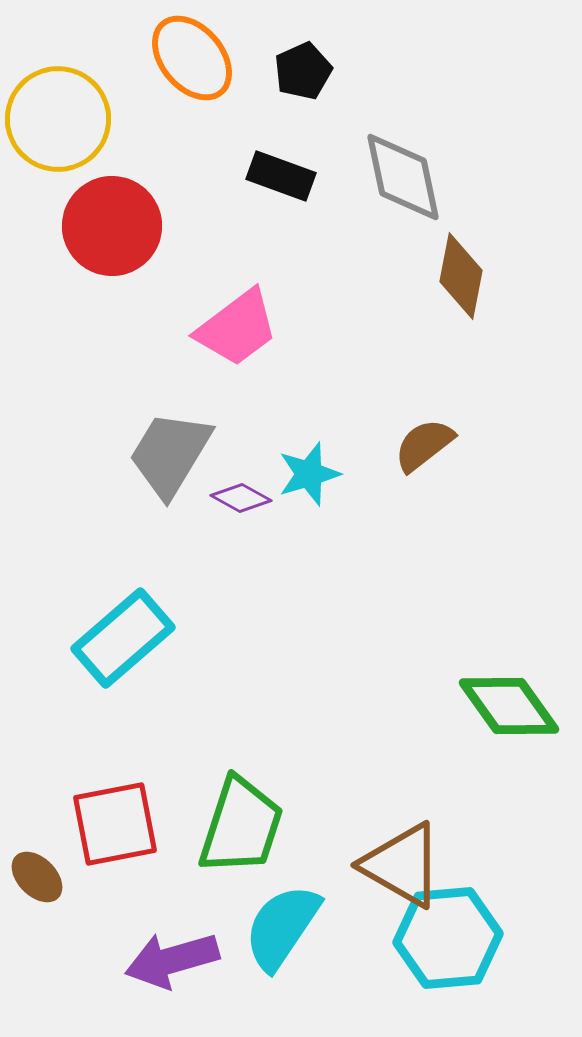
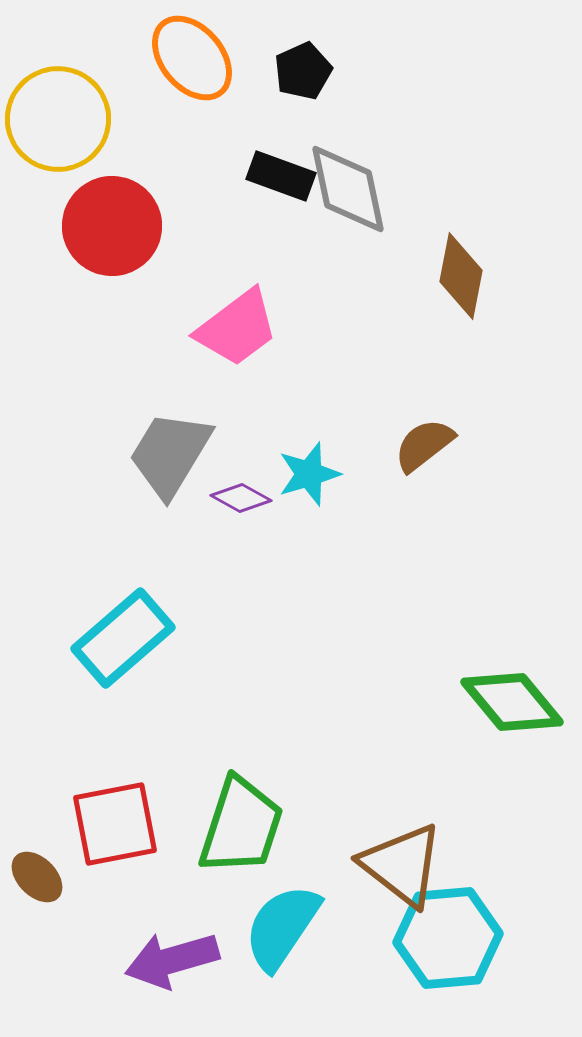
gray diamond: moved 55 px left, 12 px down
green diamond: moved 3 px right, 4 px up; rotated 4 degrees counterclockwise
brown triangle: rotated 8 degrees clockwise
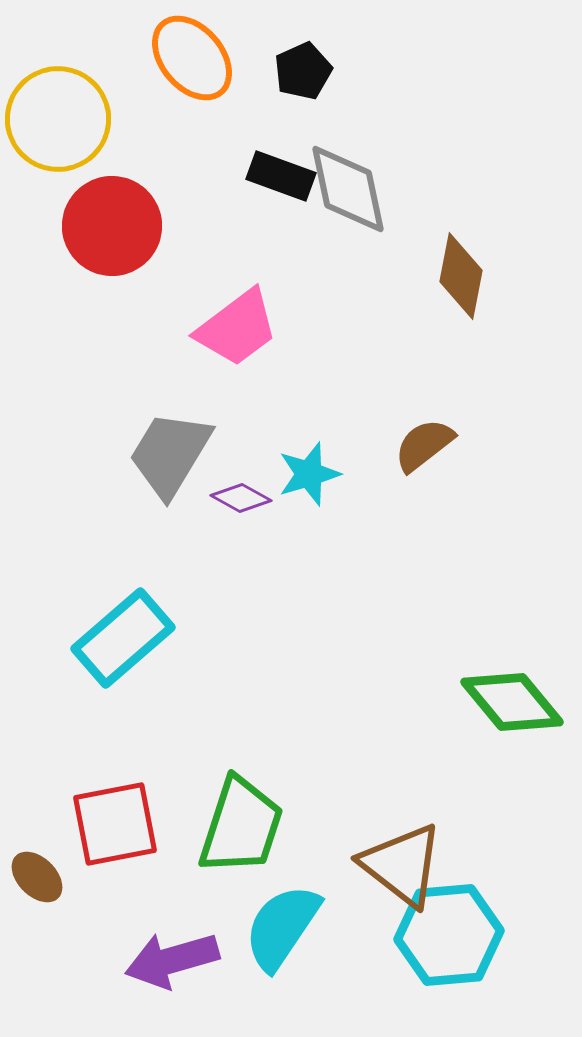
cyan hexagon: moved 1 px right, 3 px up
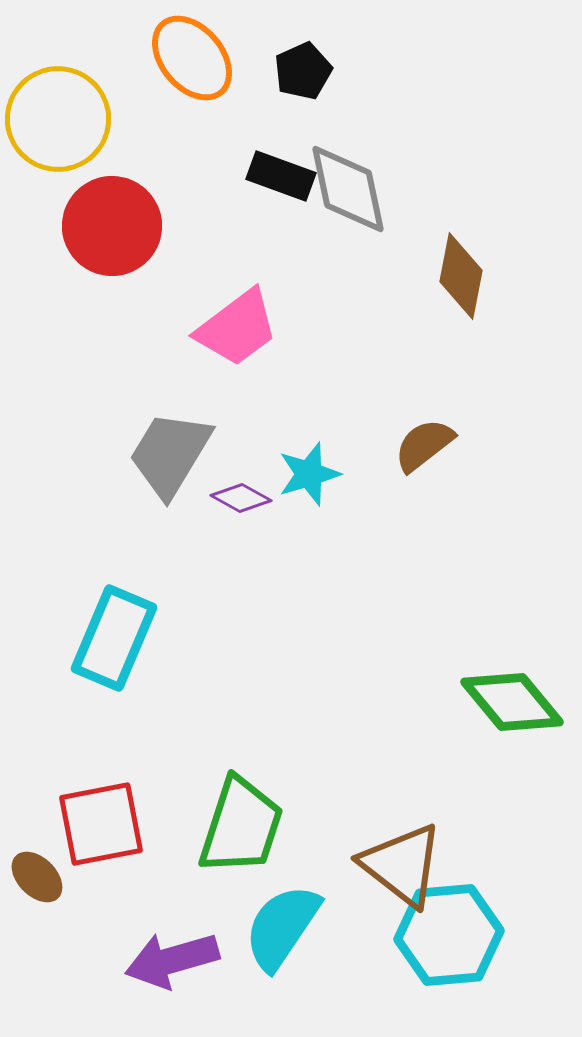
cyan rectangle: moved 9 px left; rotated 26 degrees counterclockwise
red square: moved 14 px left
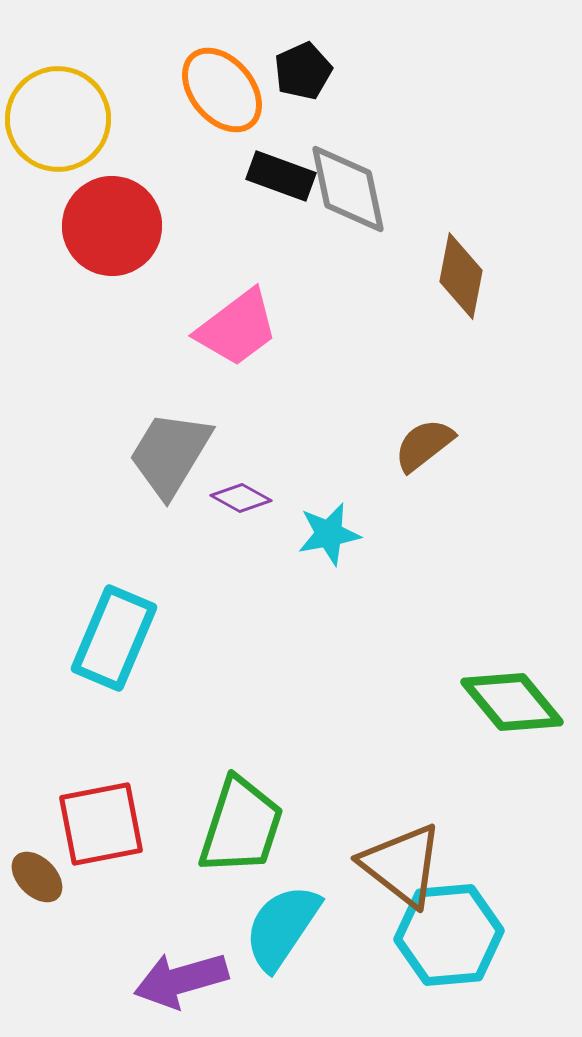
orange ellipse: moved 30 px right, 32 px down
cyan star: moved 20 px right, 60 px down; rotated 6 degrees clockwise
purple arrow: moved 9 px right, 20 px down
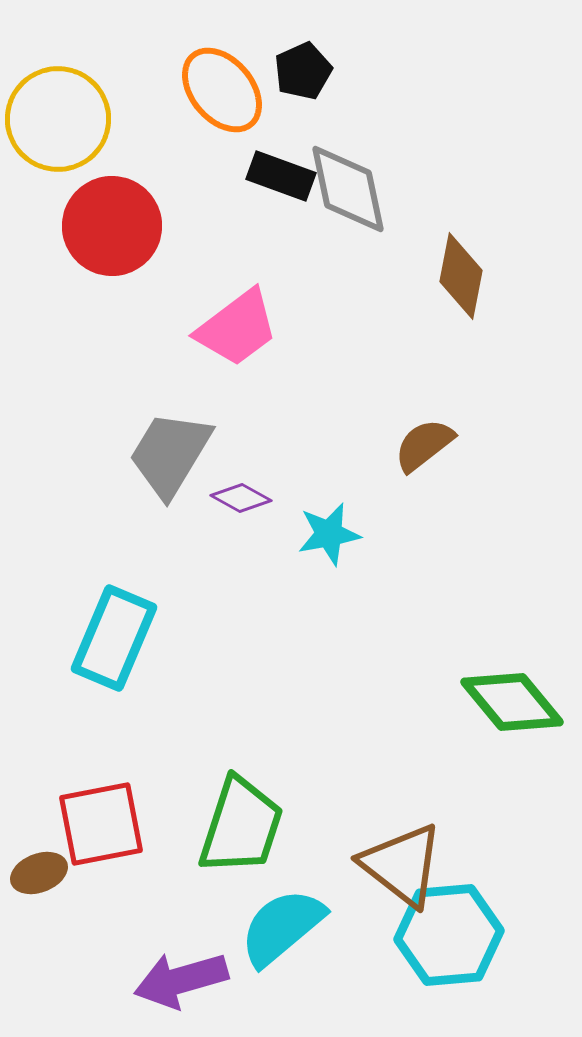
brown ellipse: moved 2 px right, 4 px up; rotated 66 degrees counterclockwise
cyan semicircle: rotated 16 degrees clockwise
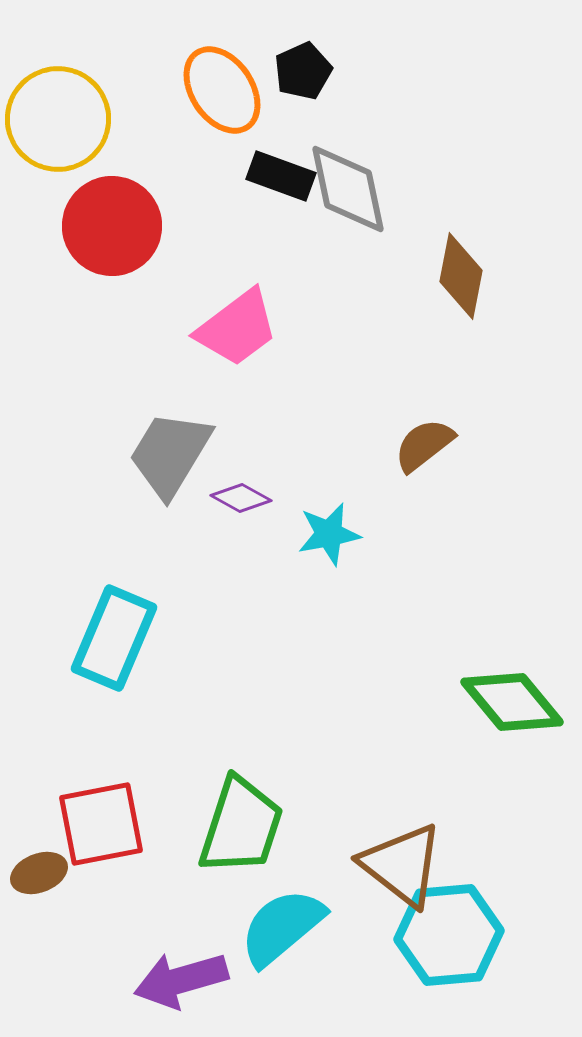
orange ellipse: rotated 6 degrees clockwise
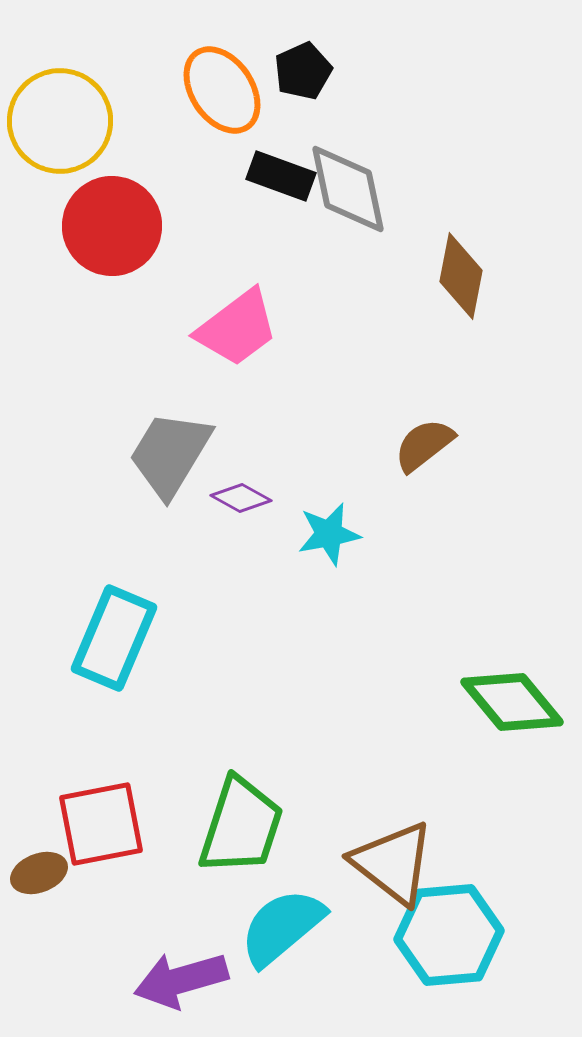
yellow circle: moved 2 px right, 2 px down
brown triangle: moved 9 px left, 2 px up
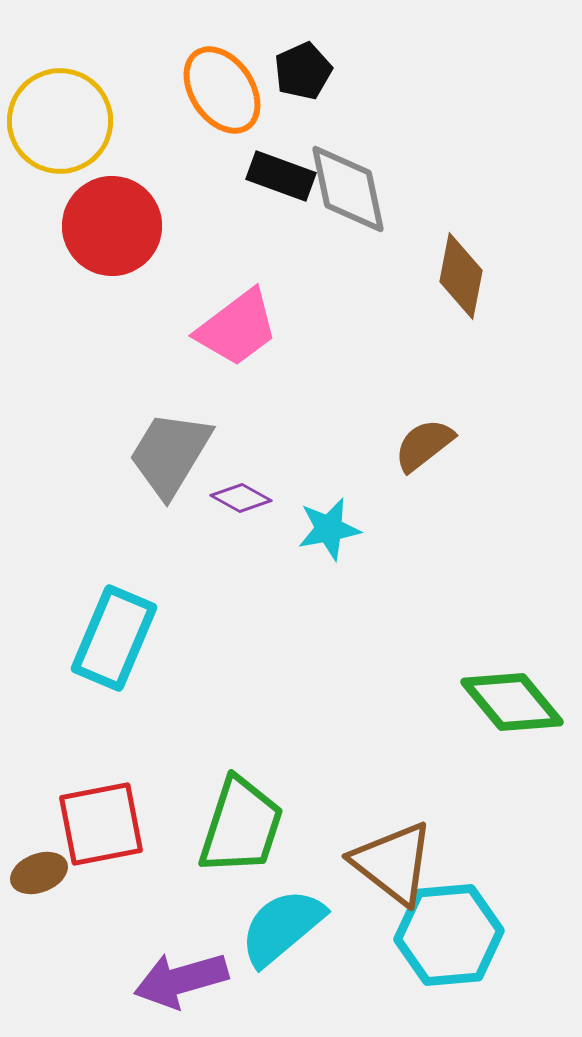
cyan star: moved 5 px up
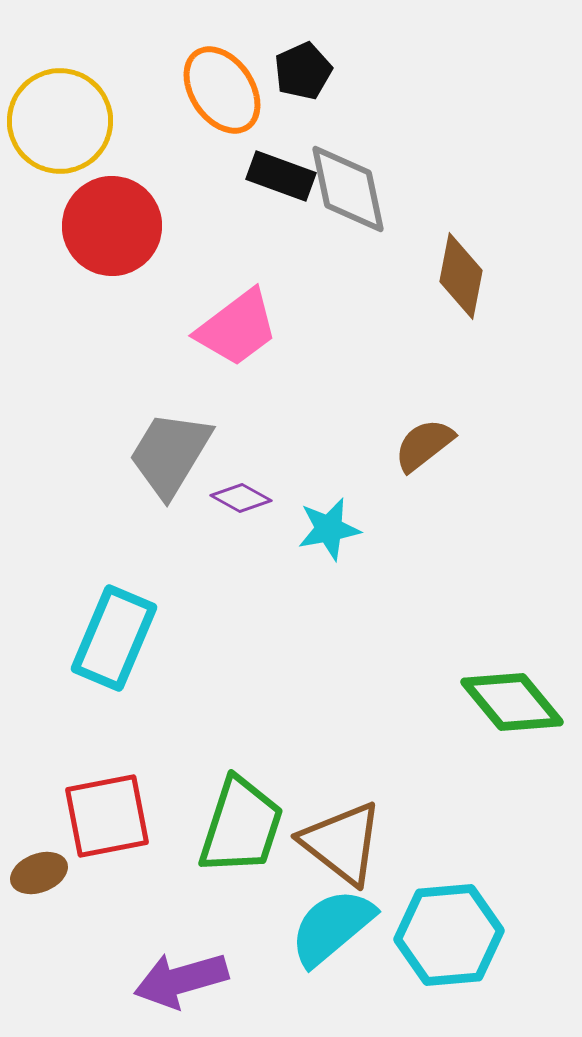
red square: moved 6 px right, 8 px up
brown triangle: moved 51 px left, 20 px up
cyan semicircle: moved 50 px right
